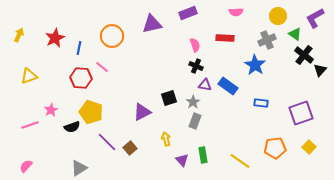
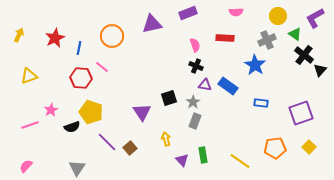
purple triangle at (142, 112): rotated 36 degrees counterclockwise
gray triangle at (79, 168): moved 2 px left; rotated 24 degrees counterclockwise
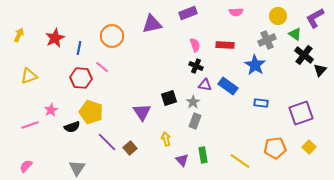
red rectangle at (225, 38): moved 7 px down
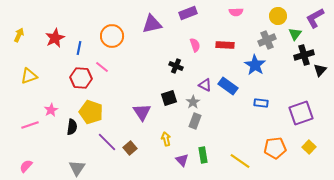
green triangle at (295, 34): rotated 32 degrees clockwise
black cross at (304, 55): rotated 36 degrees clockwise
black cross at (196, 66): moved 20 px left
purple triangle at (205, 85): rotated 16 degrees clockwise
black semicircle at (72, 127): rotated 63 degrees counterclockwise
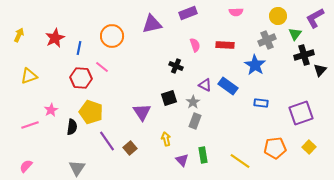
purple line at (107, 142): moved 1 px up; rotated 10 degrees clockwise
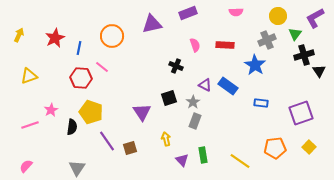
black triangle at (320, 70): moved 1 px left, 1 px down; rotated 16 degrees counterclockwise
brown square at (130, 148): rotated 24 degrees clockwise
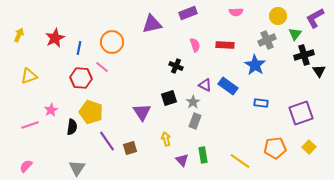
orange circle at (112, 36): moved 6 px down
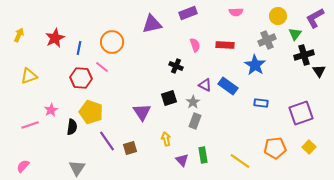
pink semicircle at (26, 166): moved 3 px left
